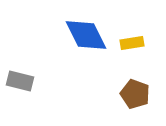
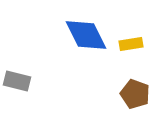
yellow rectangle: moved 1 px left, 1 px down
gray rectangle: moved 3 px left
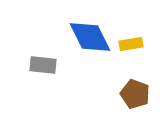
blue diamond: moved 4 px right, 2 px down
gray rectangle: moved 26 px right, 16 px up; rotated 8 degrees counterclockwise
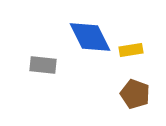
yellow rectangle: moved 6 px down
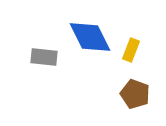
yellow rectangle: rotated 60 degrees counterclockwise
gray rectangle: moved 1 px right, 8 px up
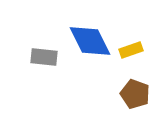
blue diamond: moved 4 px down
yellow rectangle: rotated 50 degrees clockwise
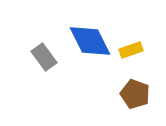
gray rectangle: rotated 48 degrees clockwise
